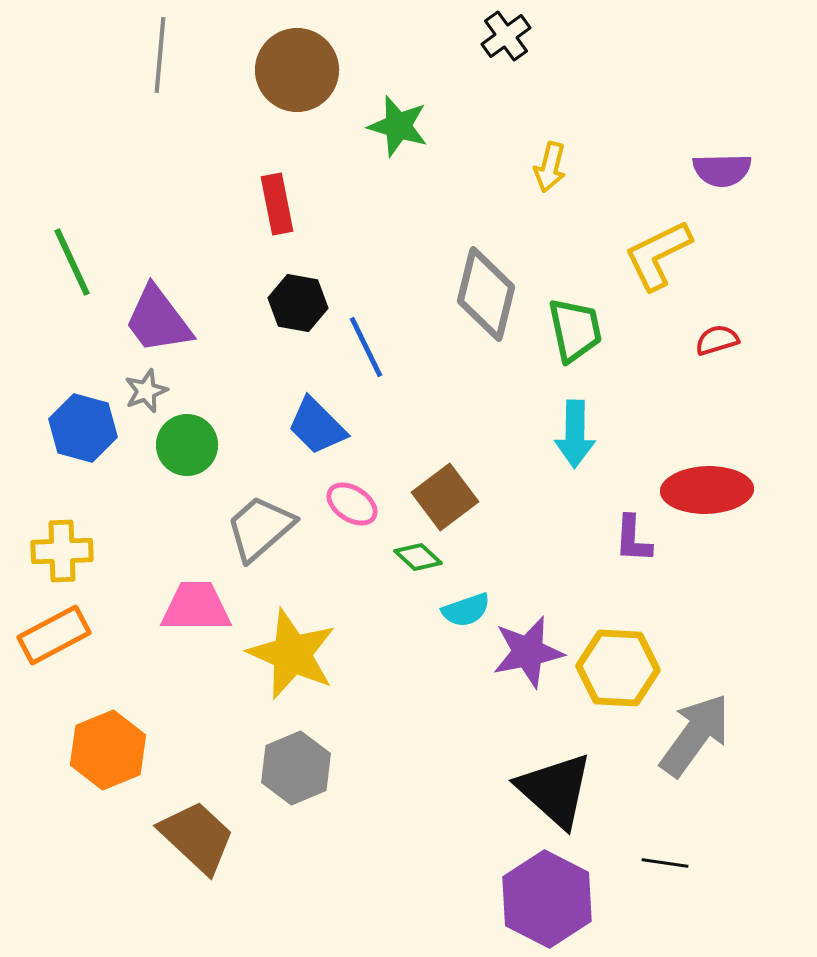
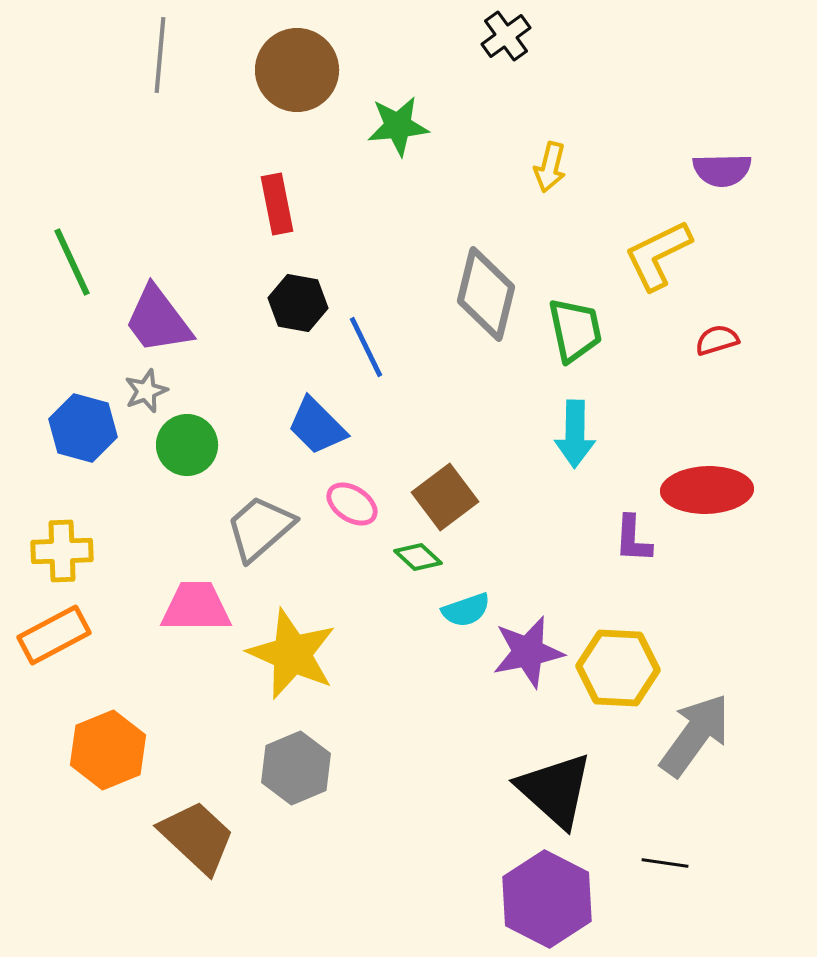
green star: rotated 22 degrees counterclockwise
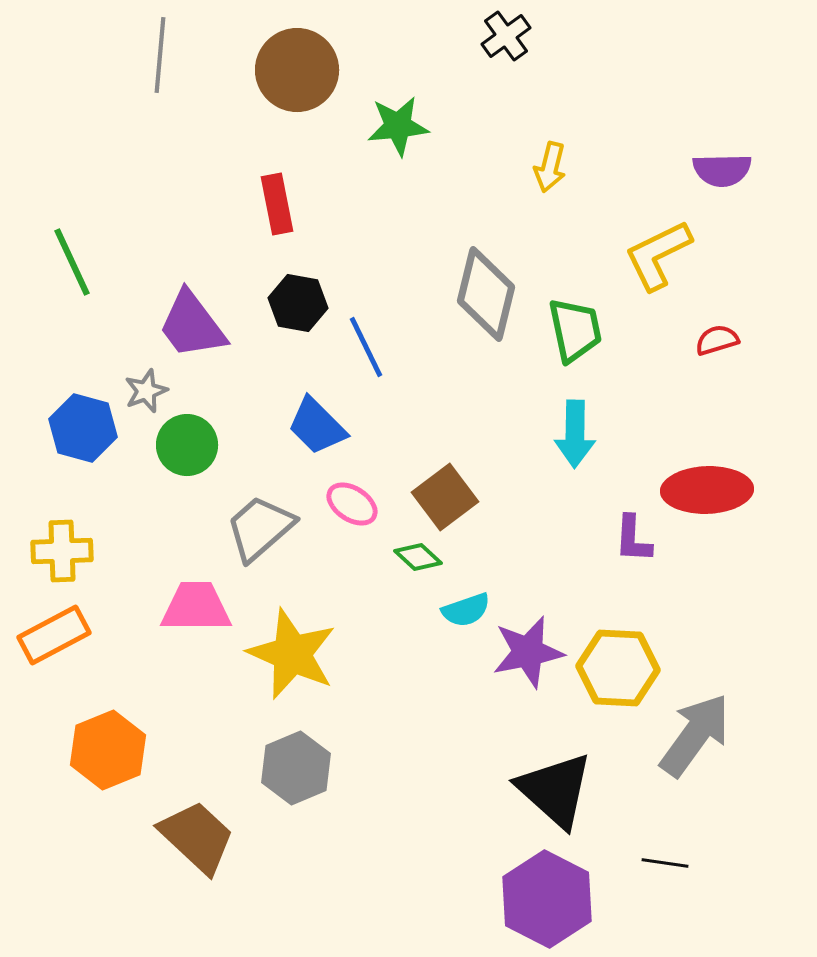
purple trapezoid: moved 34 px right, 5 px down
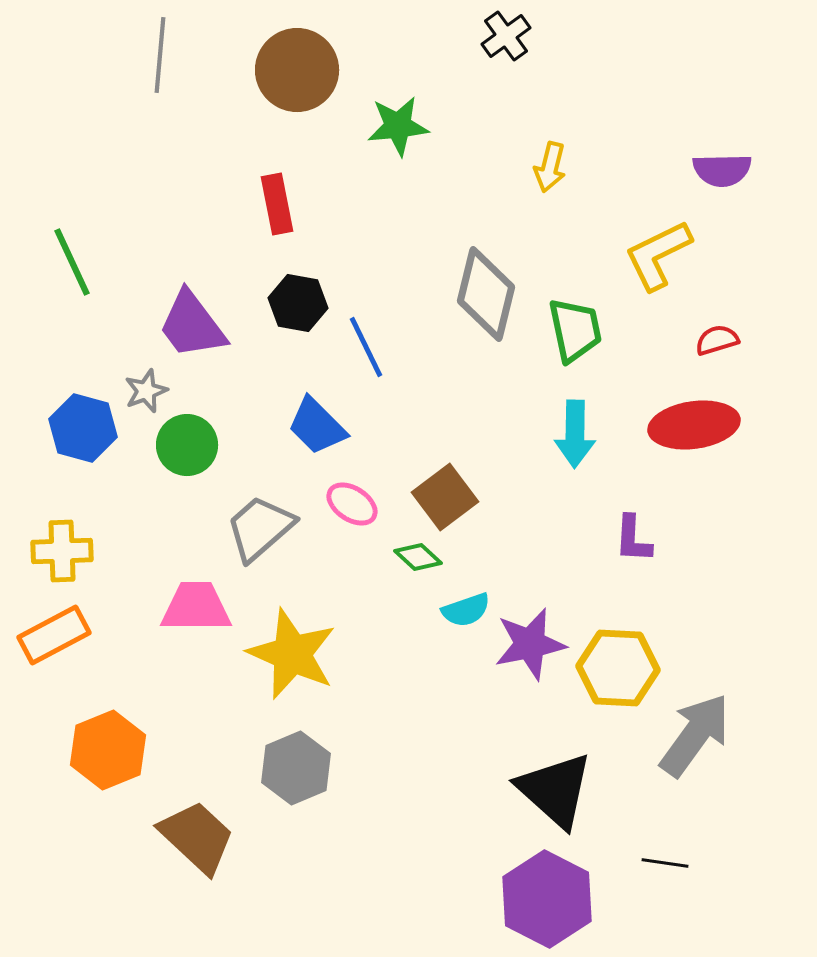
red ellipse: moved 13 px left, 65 px up; rotated 6 degrees counterclockwise
purple star: moved 2 px right, 8 px up
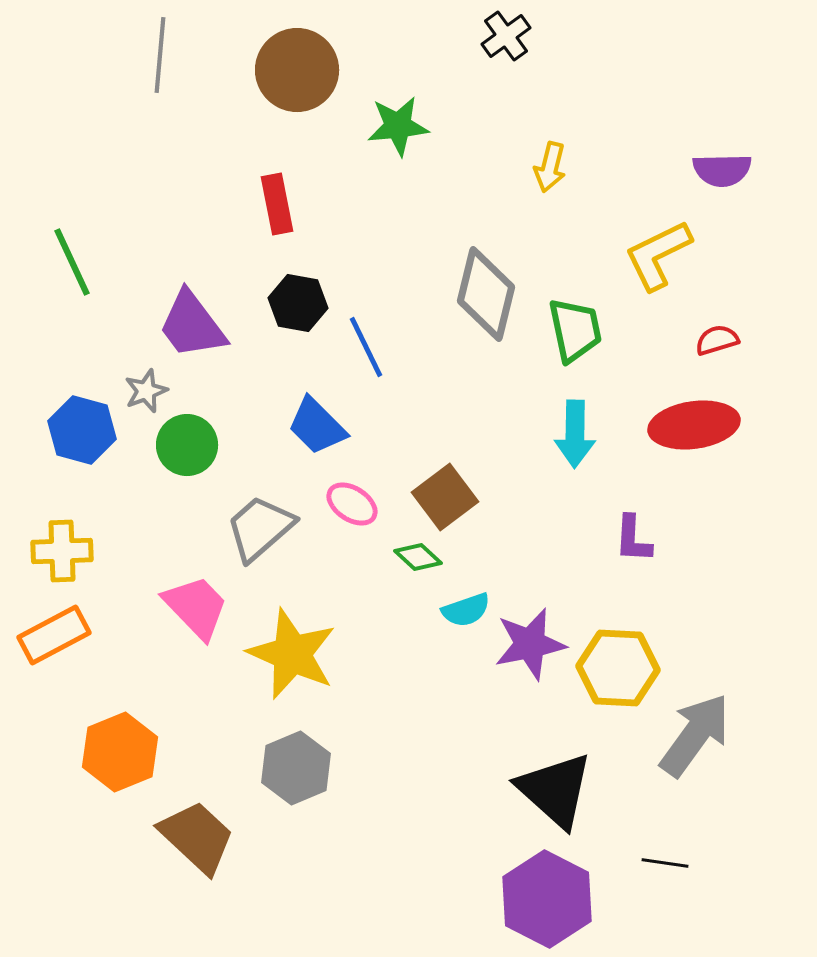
blue hexagon: moved 1 px left, 2 px down
pink trapezoid: rotated 46 degrees clockwise
orange hexagon: moved 12 px right, 2 px down
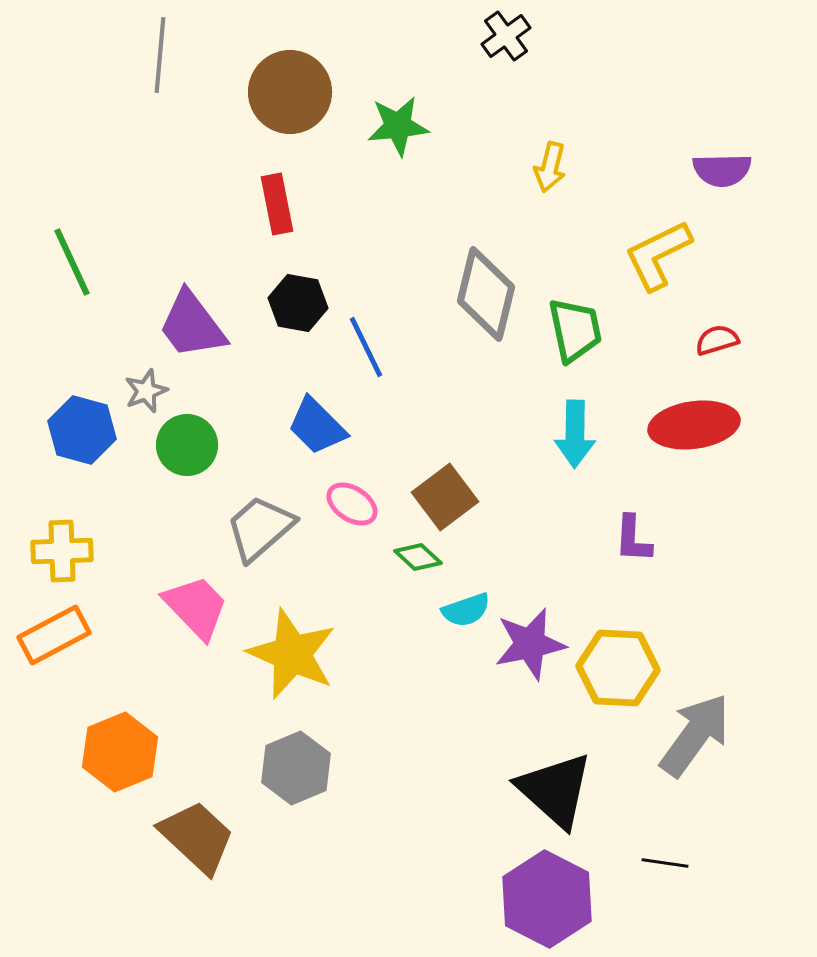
brown circle: moved 7 px left, 22 px down
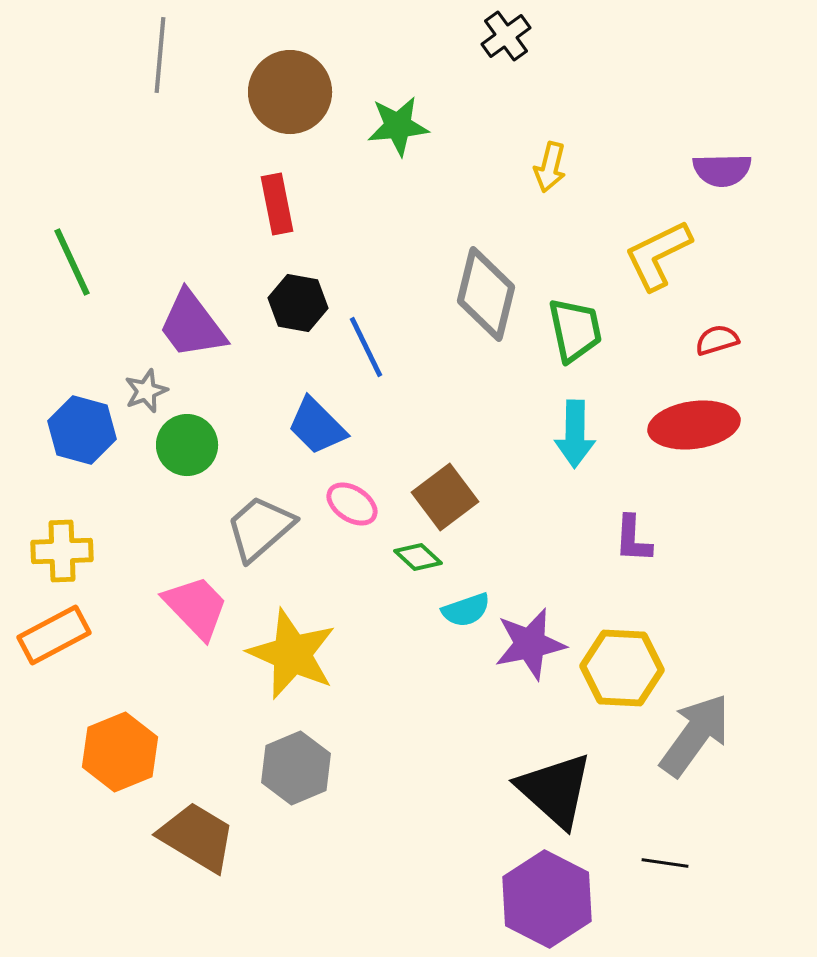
yellow hexagon: moved 4 px right
brown trapezoid: rotated 12 degrees counterclockwise
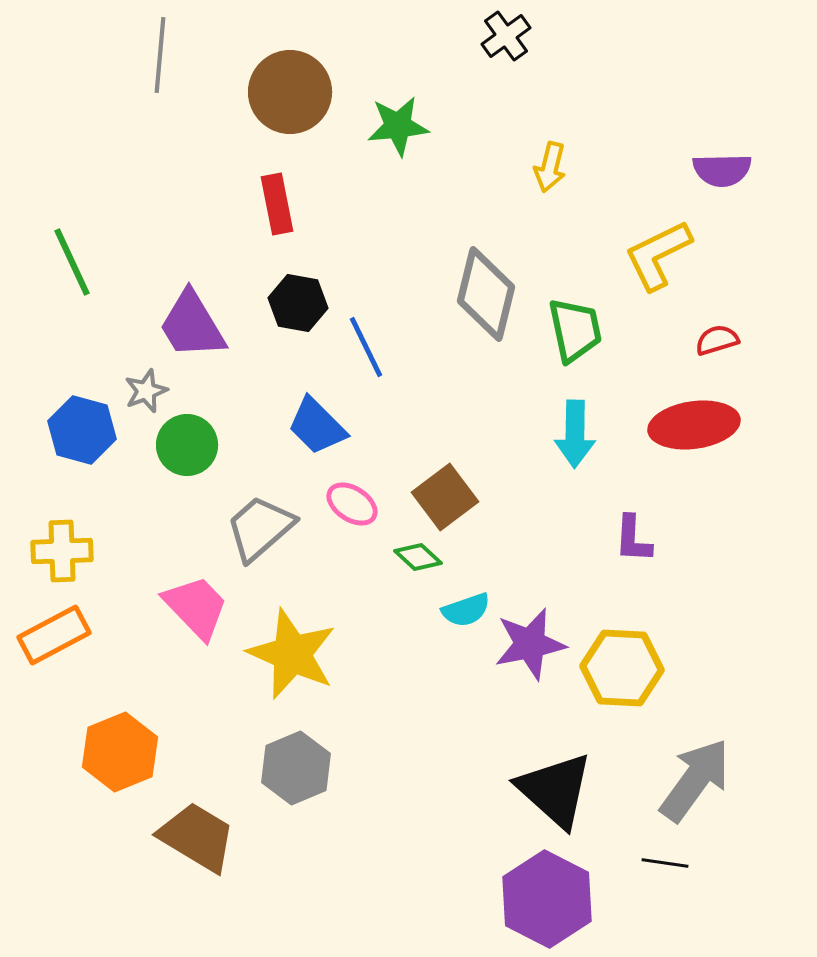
purple trapezoid: rotated 6 degrees clockwise
gray arrow: moved 45 px down
